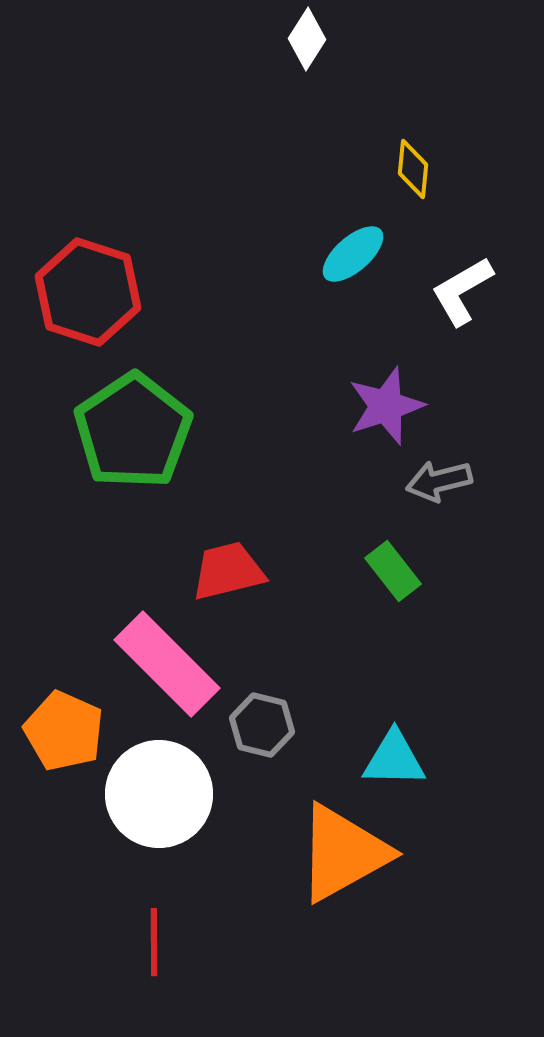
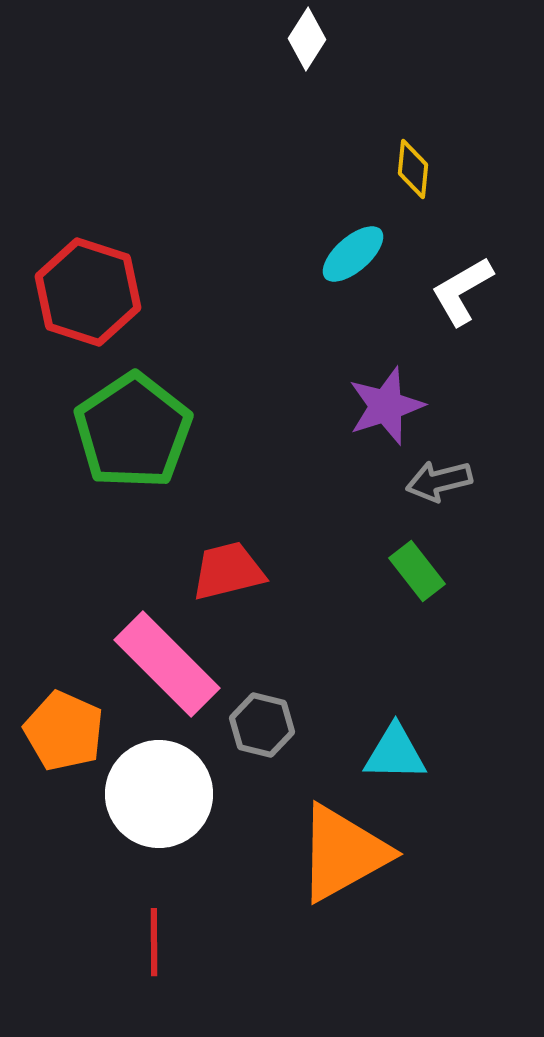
green rectangle: moved 24 px right
cyan triangle: moved 1 px right, 6 px up
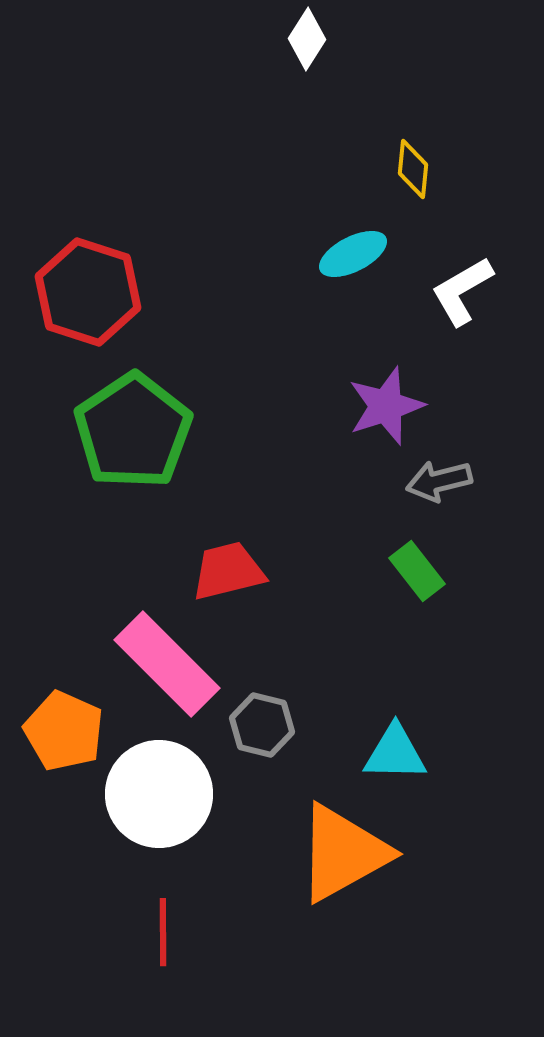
cyan ellipse: rotated 14 degrees clockwise
red line: moved 9 px right, 10 px up
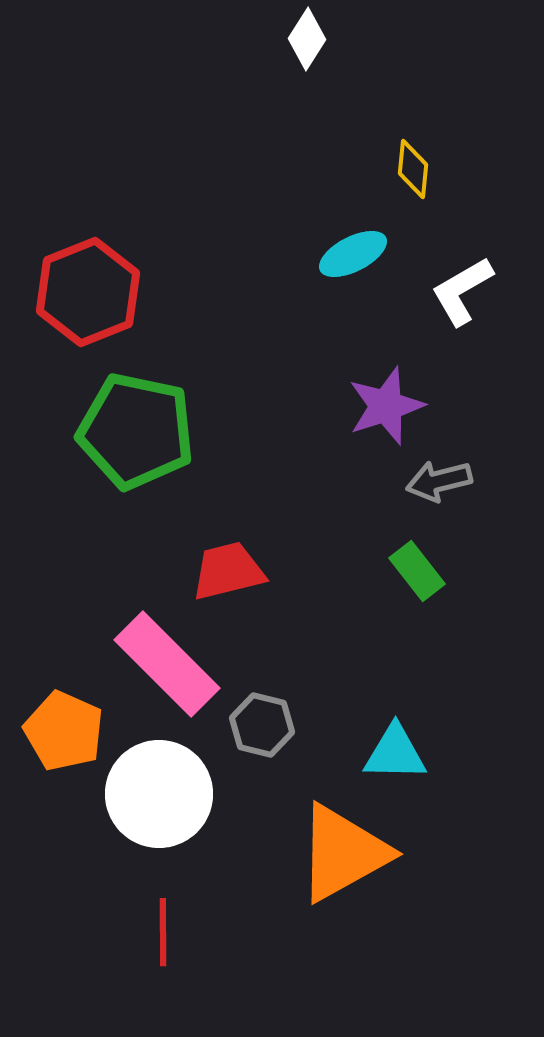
red hexagon: rotated 20 degrees clockwise
green pentagon: moved 3 px right; rotated 26 degrees counterclockwise
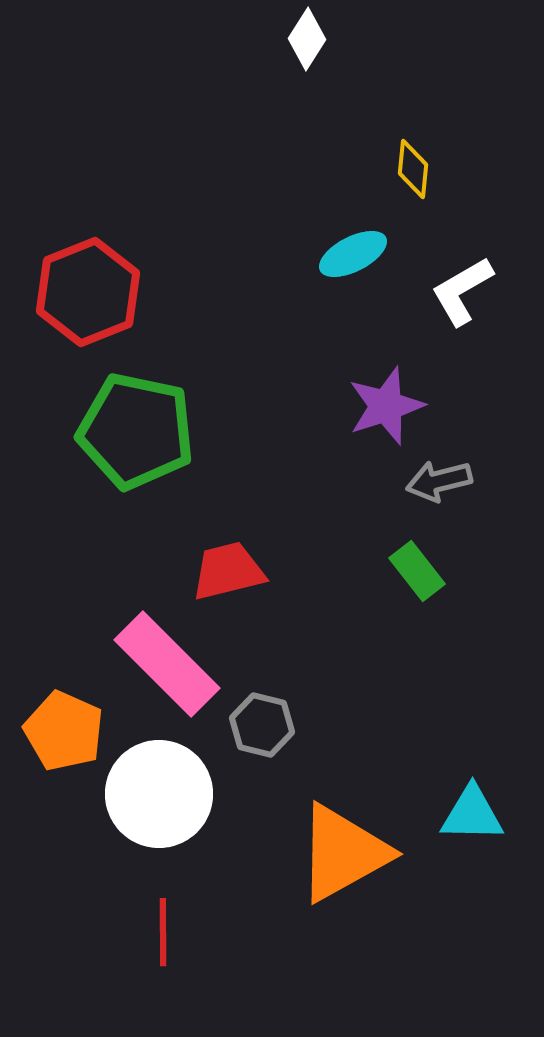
cyan triangle: moved 77 px right, 61 px down
